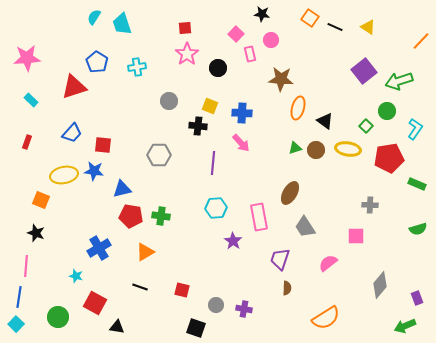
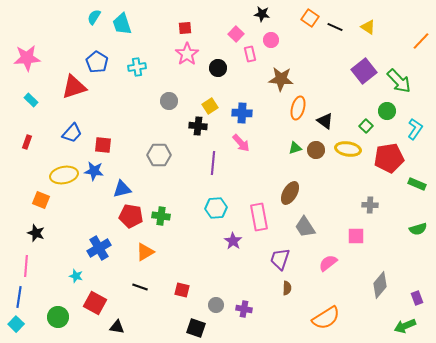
green arrow at (399, 81): rotated 116 degrees counterclockwise
yellow square at (210, 106): rotated 35 degrees clockwise
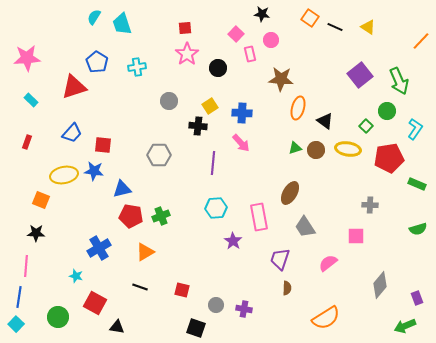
purple square at (364, 71): moved 4 px left, 4 px down
green arrow at (399, 81): rotated 20 degrees clockwise
green cross at (161, 216): rotated 30 degrees counterclockwise
black star at (36, 233): rotated 18 degrees counterclockwise
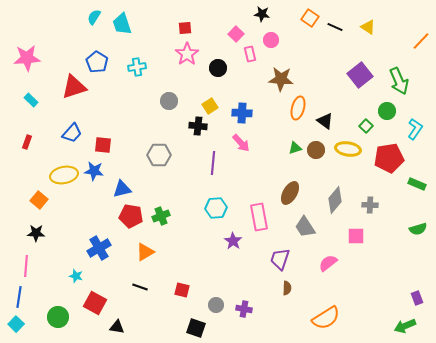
orange square at (41, 200): moved 2 px left; rotated 18 degrees clockwise
gray diamond at (380, 285): moved 45 px left, 85 px up
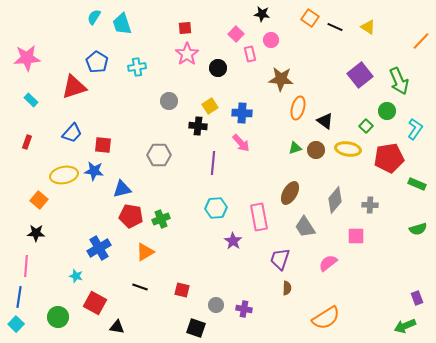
green cross at (161, 216): moved 3 px down
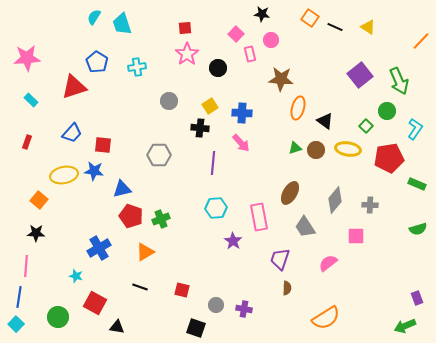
black cross at (198, 126): moved 2 px right, 2 px down
red pentagon at (131, 216): rotated 10 degrees clockwise
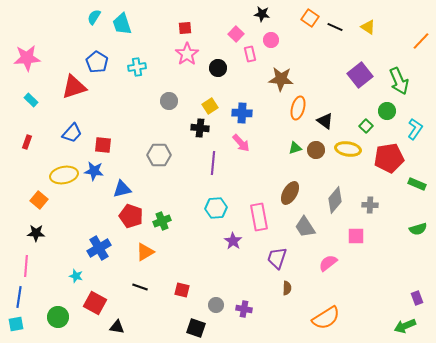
green cross at (161, 219): moved 1 px right, 2 px down
purple trapezoid at (280, 259): moved 3 px left, 1 px up
cyan square at (16, 324): rotated 35 degrees clockwise
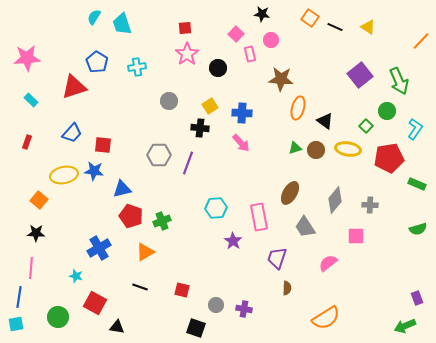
purple line at (213, 163): moved 25 px left; rotated 15 degrees clockwise
pink line at (26, 266): moved 5 px right, 2 px down
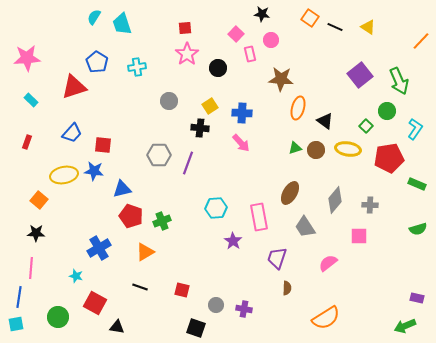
pink square at (356, 236): moved 3 px right
purple rectangle at (417, 298): rotated 56 degrees counterclockwise
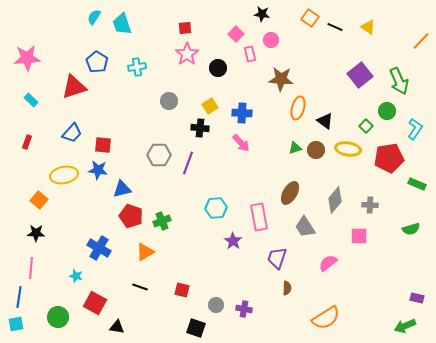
blue star at (94, 171): moved 4 px right, 1 px up
green semicircle at (418, 229): moved 7 px left
blue cross at (99, 248): rotated 30 degrees counterclockwise
